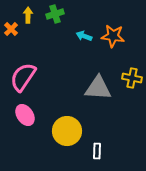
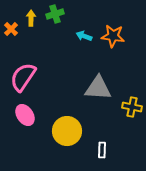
yellow arrow: moved 3 px right, 3 px down
yellow cross: moved 29 px down
white rectangle: moved 5 px right, 1 px up
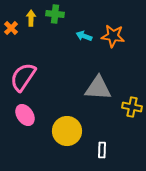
green cross: rotated 24 degrees clockwise
orange cross: moved 1 px up
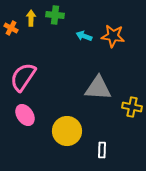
green cross: moved 1 px down
orange cross: rotated 16 degrees counterclockwise
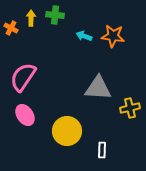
yellow cross: moved 2 px left, 1 px down; rotated 24 degrees counterclockwise
